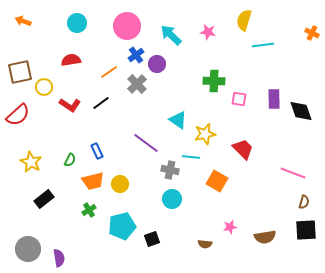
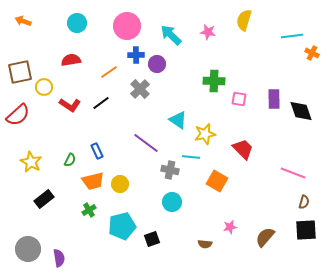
orange cross at (312, 33): moved 20 px down
cyan line at (263, 45): moved 29 px right, 9 px up
blue cross at (136, 55): rotated 35 degrees clockwise
gray cross at (137, 84): moved 3 px right, 5 px down
cyan circle at (172, 199): moved 3 px down
brown semicircle at (265, 237): rotated 140 degrees clockwise
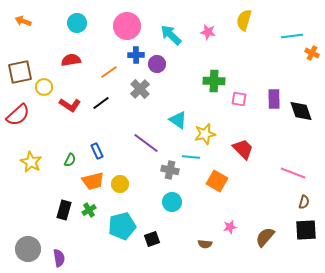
black rectangle at (44, 199): moved 20 px right, 11 px down; rotated 36 degrees counterclockwise
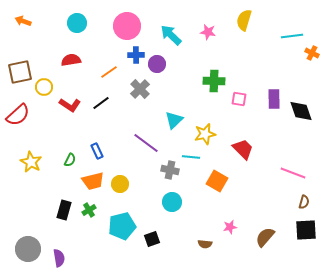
cyan triangle at (178, 120): moved 4 px left; rotated 42 degrees clockwise
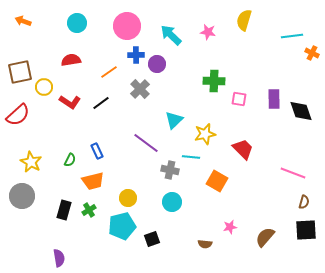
red L-shape at (70, 105): moved 3 px up
yellow circle at (120, 184): moved 8 px right, 14 px down
gray circle at (28, 249): moved 6 px left, 53 px up
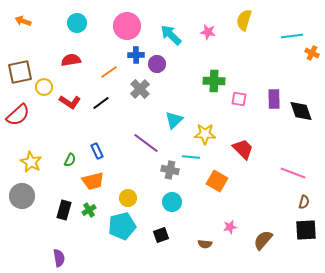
yellow star at (205, 134): rotated 15 degrees clockwise
brown semicircle at (265, 237): moved 2 px left, 3 px down
black square at (152, 239): moved 9 px right, 4 px up
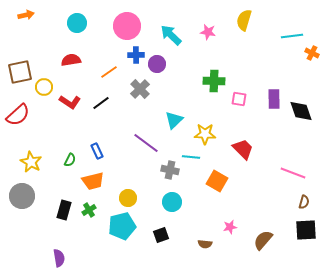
orange arrow at (23, 21): moved 3 px right, 6 px up; rotated 147 degrees clockwise
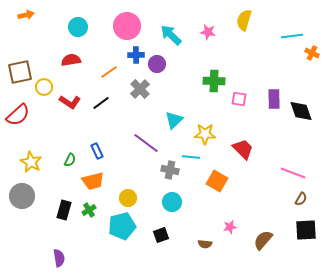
cyan circle at (77, 23): moved 1 px right, 4 px down
brown semicircle at (304, 202): moved 3 px left, 3 px up; rotated 16 degrees clockwise
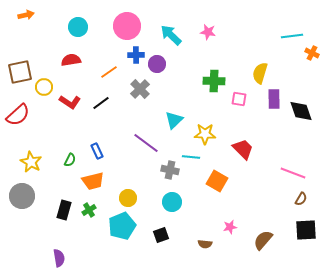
yellow semicircle at (244, 20): moved 16 px right, 53 px down
cyan pentagon at (122, 226): rotated 8 degrees counterclockwise
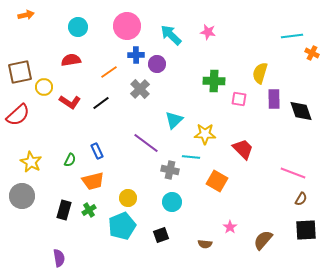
pink star at (230, 227): rotated 24 degrees counterclockwise
